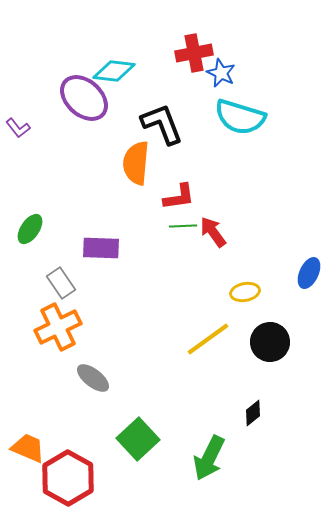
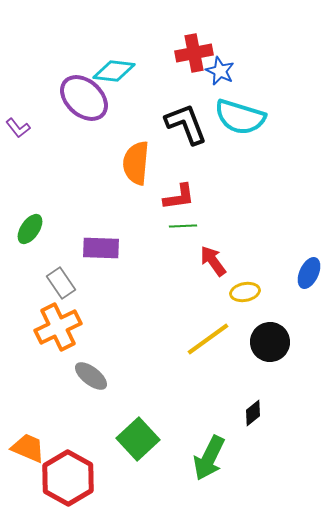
blue star: moved 1 px left, 2 px up
black L-shape: moved 24 px right
red arrow: moved 29 px down
gray ellipse: moved 2 px left, 2 px up
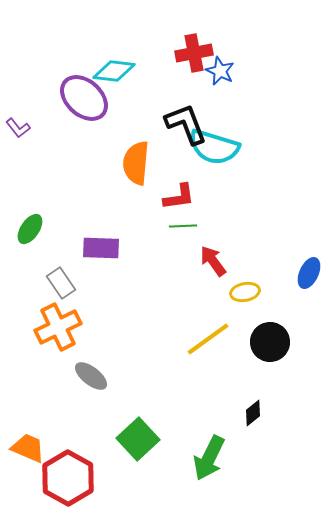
cyan semicircle: moved 26 px left, 30 px down
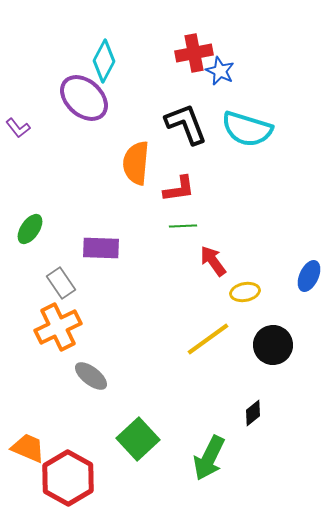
cyan diamond: moved 10 px left, 10 px up; rotated 69 degrees counterclockwise
cyan semicircle: moved 33 px right, 18 px up
red L-shape: moved 8 px up
blue ellipse: moved 3 px down
black circle: moved 3 px right, 3 px down
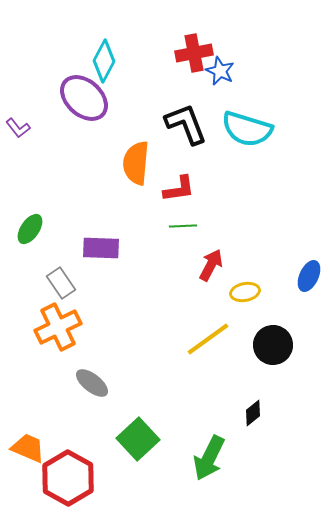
red arrow: moved 2 px left, 4 px down; rotated 64 degrees clockwise
gray ellipse: moved 1 px right, 7 px down
